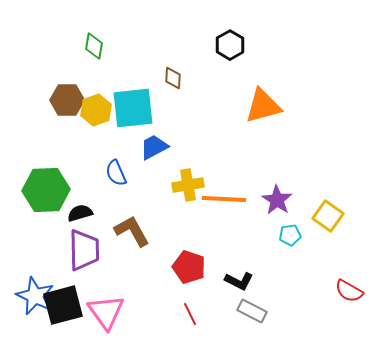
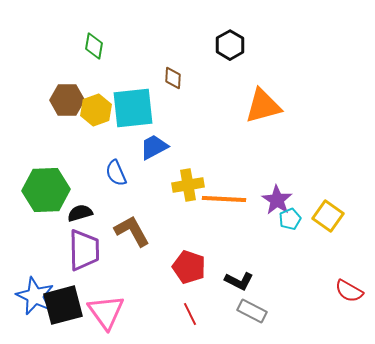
cyan pentagon: moved 16 px up; rotated 15 degrees counterclockwise
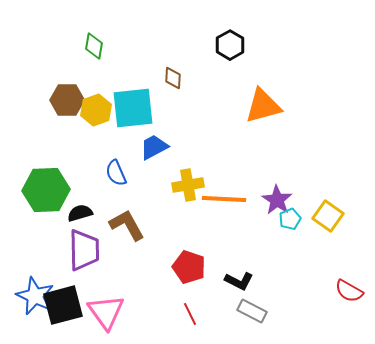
brown L-shape: moved 5 px left, 6 px up
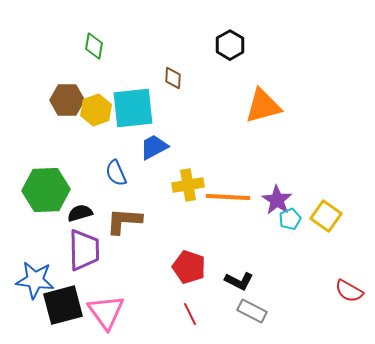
orange line: moved 4 px right, 2 px up
yellow square: moved 2 px left
brown L-shape: moved 3 px left, 4 px up; rotated 57 degrees counterclockwise
blue star: moved 16 px up; rotated 18 degrees counterclockwise
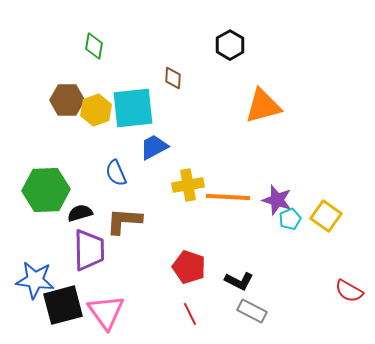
purple star: rotated 16 degrees counterclockwise
purple trapezoid: moved 5 px right
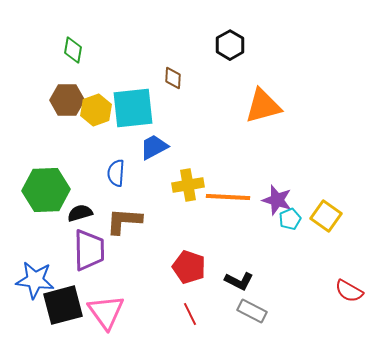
green diamond: moved 21 px left, 4 px down
blue semicircle: rotated 28 degrees clockwise
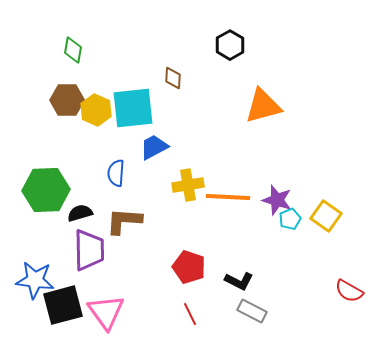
yellow hexagon: rotated 16 degrees counterclockwise
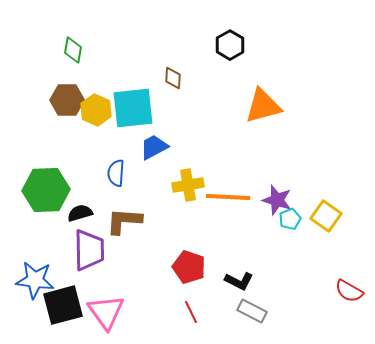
red line: moved 1 px right, 2 px up
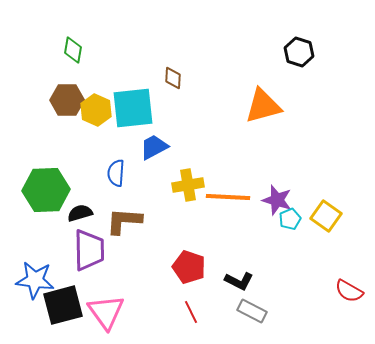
black hexagon: moved 69 px right, 7 px down; rotated 12 degrees counterclockwise
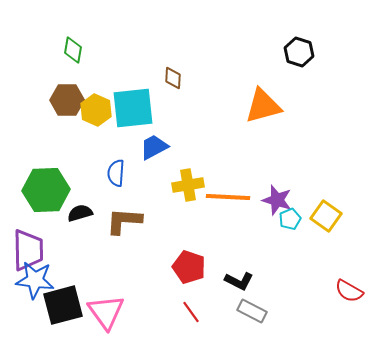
purple trapezoid: moved 61 px left
red line: rotated 10 degrees counterclockwise
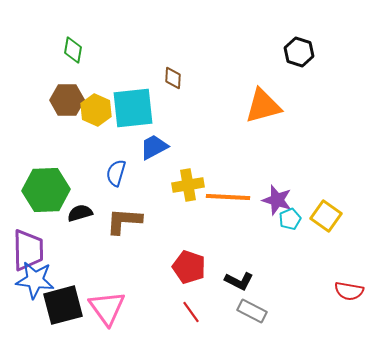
blue semicircle: rotated 12 degrees clockwise
red semicircle: rotated 20 degrees counterclockwise
pink triangle: moved 1 px right, 4 px up
